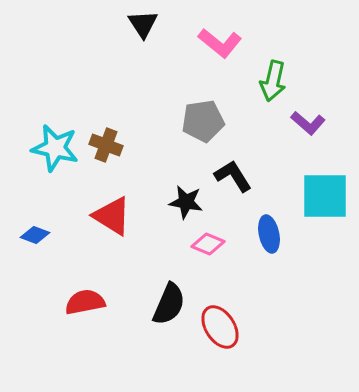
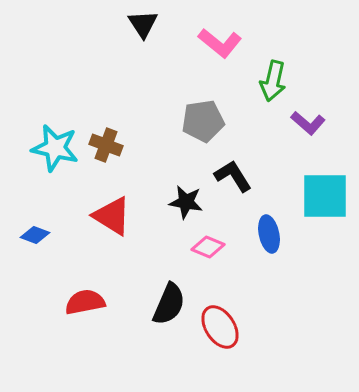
pink diamond: moved 3 px down
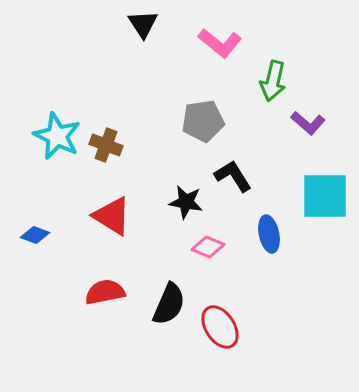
cyan star: moved 2 px right, 12 px up; rotated 12 degrees clockwise
red semicircle: moved 20 px right, 10 px up
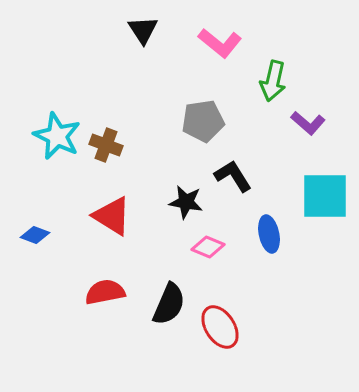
black triangle: moved 6 px down
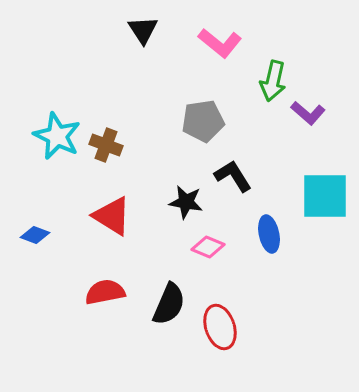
purple L-shape: moved 10 px up
red ellipse: rotated 15 degrees clockwise
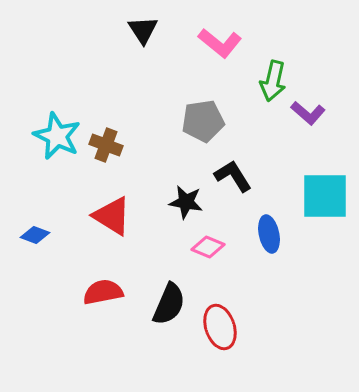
red semicircle: moved 2 px left
